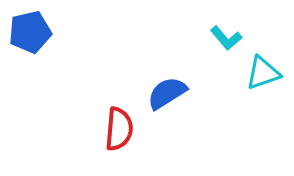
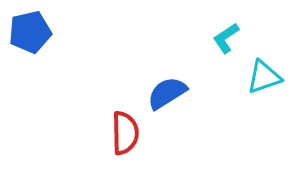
cyan L-shape: rotated 96 degrees clockwise
cyan triangle: moved 1 px right, 4 px down
red semicircle: moved 6 px right, 4 px down; rotated 6 degrees counterclockwise
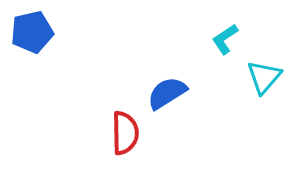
blue pentagon: moved 2 px right
cyan L-shape: moved 1 px left, 1 px down
cyan triangle: rotated 30 degrees counterclockwise
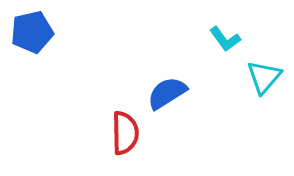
cyan L-shape: rotated 92 degrees counterclockwise
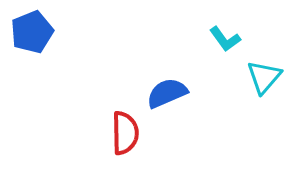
blue pentagon: rotated 9 degrees counterclockwise
blue semicircle: rotated 9 degrees clockwise
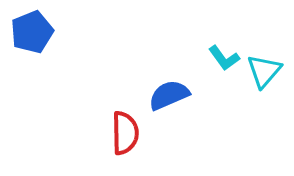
cyan L-shape: moved 1 px left, 19 px down
cyan triangle: moved 6 px up
blue semicircle: moved 2 px right, 2 px down
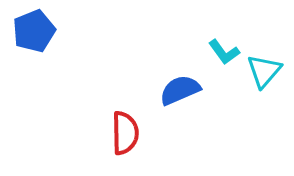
blue pentagon: moved 2 px right, 1 px up
cyan L-shape: moved 6 px up
blue semicircle: moved 11 px right, 5 px up
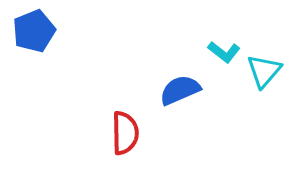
cyan L-shape: rotated 16 degrees counterclockwise
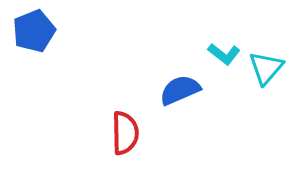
cyan L-shape: moved 2 px down
cyan triangle: moved 2 px right, 3 px up
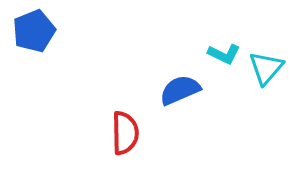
cyan L-shape: rotated 12 degrees counterclockwise
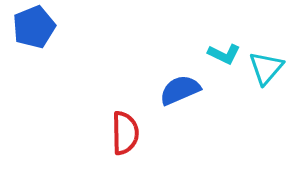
blue pentagon: moved 4 px up
